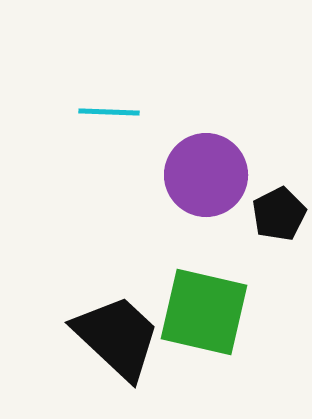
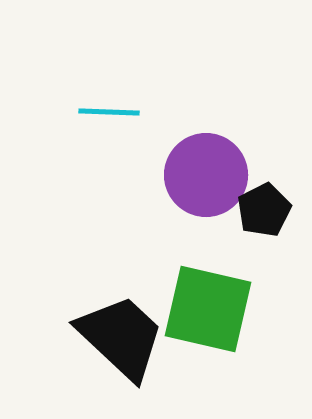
black pentagon: moved 15 px left, 4 px up
green square: moved 4 px right, 3 px up
black trapezoid: moved 4 px right
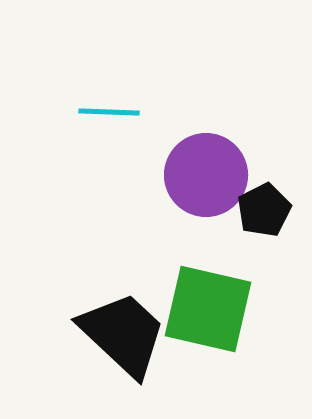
black trapezoid: moved 2 px right, 3 px up
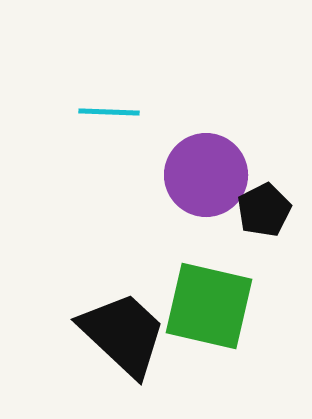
green square: moved 1 px right, 3 px up
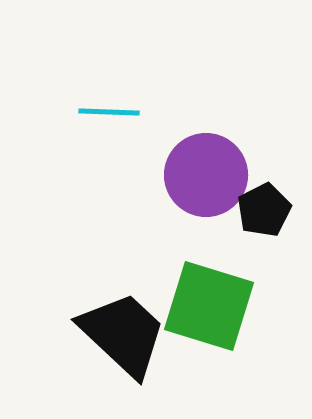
green square: rotated 4 degrees clockwise
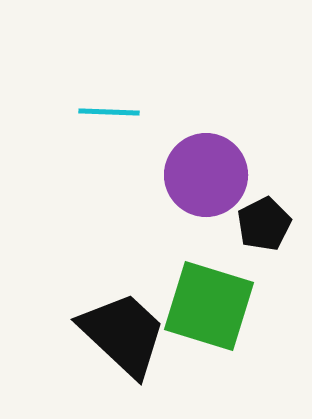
black pentagon: moved 14 px down
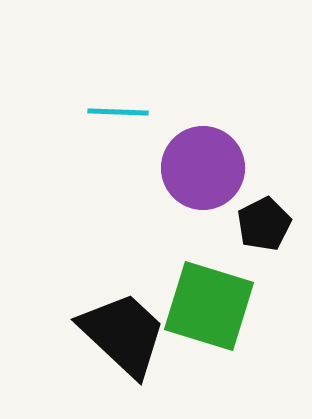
cyan line: moved 9 px right
purple circle: moved 3 px left, 7 px up
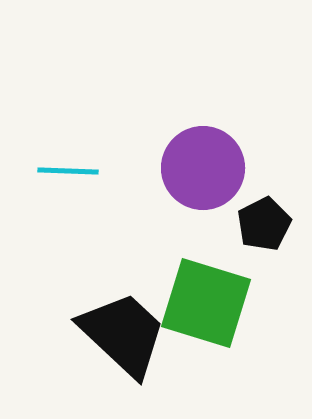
cyan line: moved 50 px left, 59 px down
green square: moved 3 px left, 3 px up
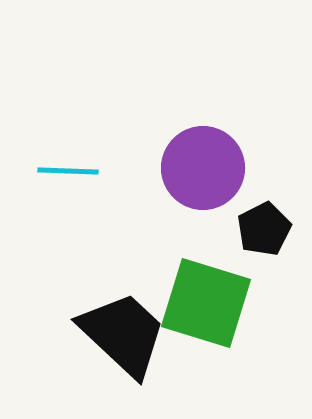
black pentagon: moved 5 px down
